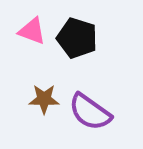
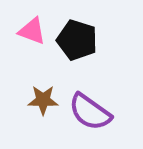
black pentagon: moved 2 px down
brown star: moved 1 px left, 1 px down
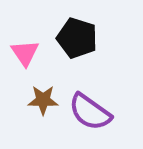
pink triangle: moved 7 px left, 22 px down; rotated 36 degrees clockwise
black pentagon: moved 2 px up
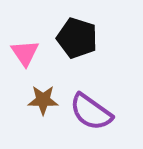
purple semicircle: moved 1 px right
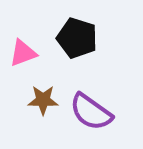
pink triangle: moved 2 px left; rotated 44 degrees clockwise
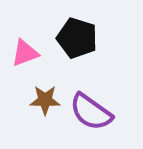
pink triangle: moved 2 px right
brown star: moved 2 px right
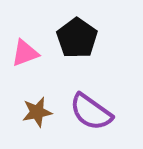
black pentagon: rotated 18 degrees clockwise
brown star: moved 8 px left, 12 px down; rotated 12 degrees counterclockwise
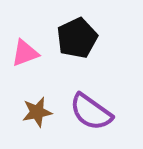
black pentagon: rotated 12 degrees clockwise
